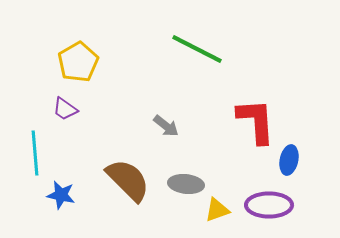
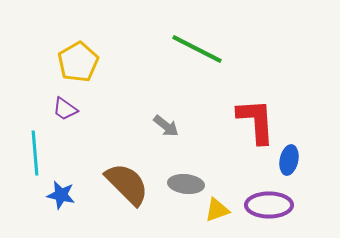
brown semicircle: moved 1 px left, 4 px down
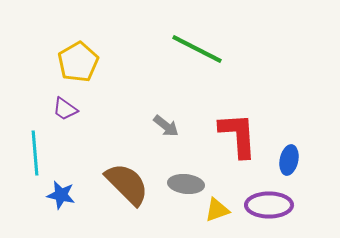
red L-shape: moved 18 px left, 14 px down
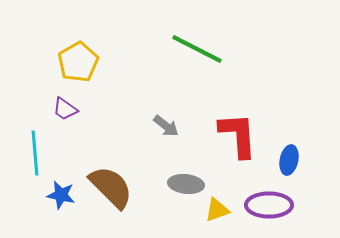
brown semicircle: moved 16 px left, 3 px down
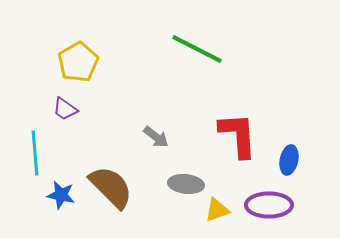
gray arrow: moved 10 px left, 11 px down
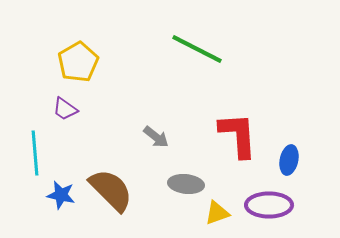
brown semicircle: moved 3 px down
yellow triangle: moved 3 px down
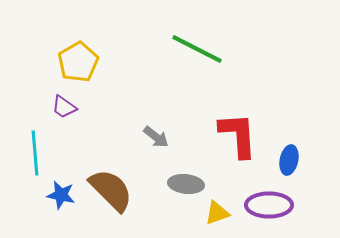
purple trapezoid: moved 1 px left, 2 px up
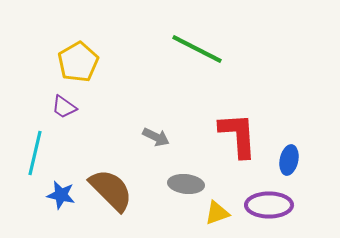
gray arrow: rotated 12 degrees counterclockwise
cyan line: rotated 18 degrees clockwise
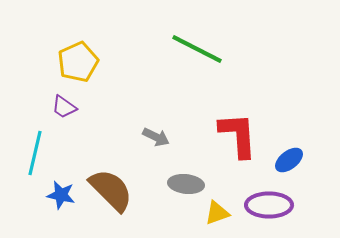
yellow pentagon: rotated 6 degrees clockwise
blue ellipse: rotated 40 degrees clockwise
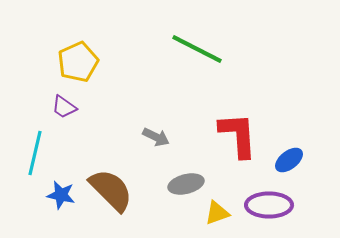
gray ellipse: rotated 20 degrees counterclockwise
